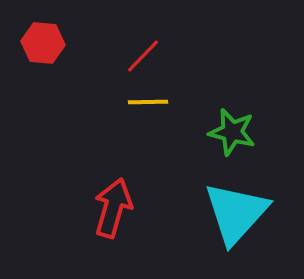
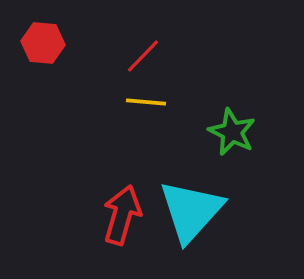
yellow line: moved 2 px left; rotated 6 degrees clockwise
green star: rotated 12 degrees clockwise
red arrow: moved 9 px right, 7 px down
cyan triangle: moved 45 px left, 2 px up
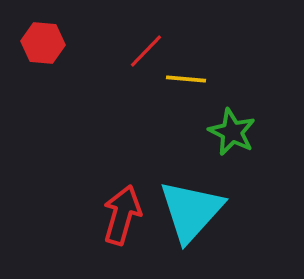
red line: moved 3 px right, 5 px up
yellow line: moved 40 px right, 23 px up
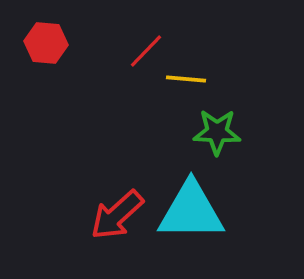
red hexagon: moved 3 px right
green star: moved 15 px left; rotated 24 degrees counterclockwise
cyan triangle: rotated 48 degrees clockwise
red arrow: moved 5 px left; rotated 148 degrees counterclockwise
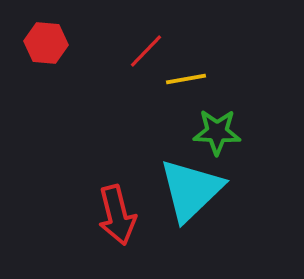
yellow line: rotated 15 degrees counterclockwise
cyan triangle: moved 21 px up; rotated 44 degrees counterclockwise
red arrow: rotated 62 degrees counterclockwise
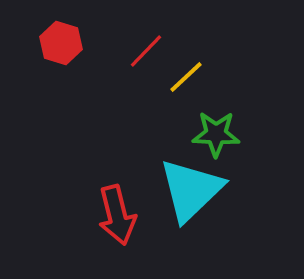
red hexagon: moved 15 px right; rotated 12 degrees clockwise
yellow line: moved 2 px up; rotated 33 degrees counterclockwise
green star: moved 1 px left, 2 px down
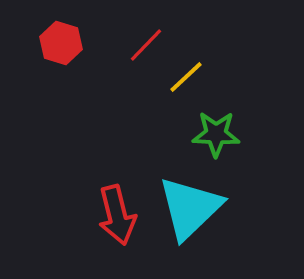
red line: moved 6 px up
cyan triangle: moved 1 px left, 18 px down
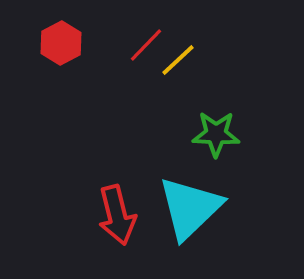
red hexagon: rotated 15 degrees clockwise
yellow line: moved 8 px left, 17 px up
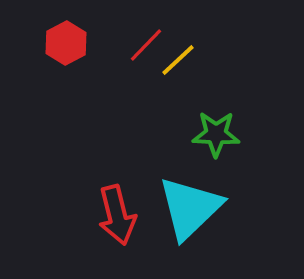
red hexagon: moved 5 px right
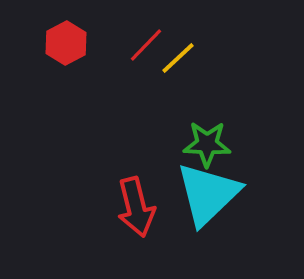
yellow line: moved 2 px up
green star: moved 9 px left, 10 px down
cyan triangle: moved 18 px right, 14 px up
red arrow: moved 19 px right, 8 px up
